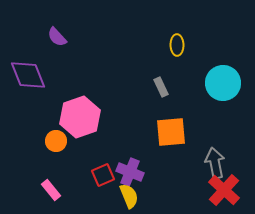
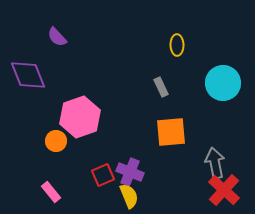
pink rectangle: moved 2 px down
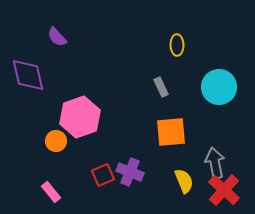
purple diamond: rotated 9 degrees clockwise
cyan circle: moved 4 px left, 4 px down
yellow semicircle: moved 55 px right, 15 px up
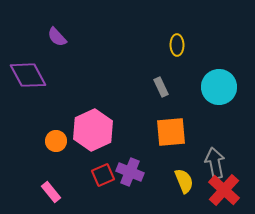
purple diamond: rotated 15 degrees counterclockwise
pink hexagon: moved 13 px right, 13 px down; rotated 6 degrees counterclockwise
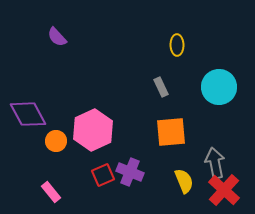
purple diamond: moved 39 px down
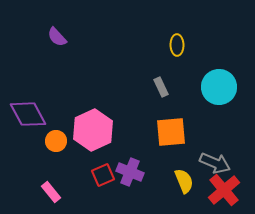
gray arrow: rotated 124 degrees clockwise
red cross: rotated 8 degrees clockwise
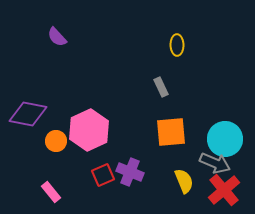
cyan circle: moved 6 px right, 52 px down
purple diamond: rotated 51 degrees counterclockwise
pink hexagon: moved 4 px left
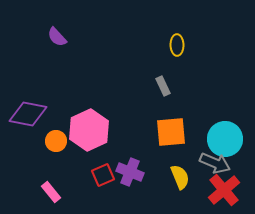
gray rectangle: moved 2 px right, 1 px up
yellow semicircle: moved 4 px left, 4 px up
